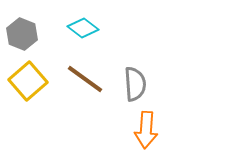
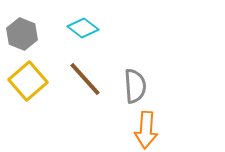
brown line: rotated 12 degrees clockwise
gray semicircle: moved 2 px down
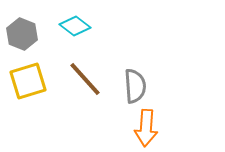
cyan diamond: moved 8 px left, 2 px up
yellow square: rotated 24 degrees clockwise
orange arrow: moved 2 px up
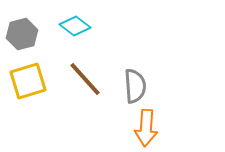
gray hexagon: rotated 24 degrees clockwise
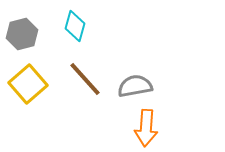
cyan diamond: rotated 68 degrees clockwise
yellow square: moved 3 px down; rotated 24 degrees counterclockwise
gray semicircle: rotated 96 degrees counterclockwise
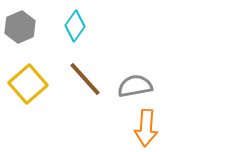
cyan diamond: rotated 20 degrees clockwise
gray hexagon: moved 2 px left, 7 px up; rotated 8 degrees counterclockwise
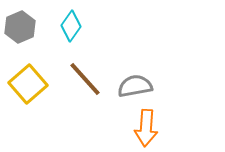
cyan diamond: moved 4 px left
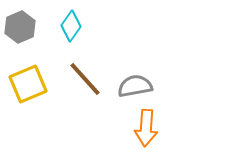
yellow square: rotated 18 degrees clockwise
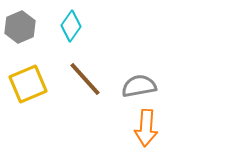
gray semicircle: moved 4 px right
